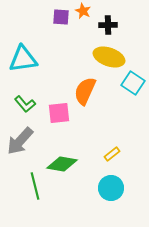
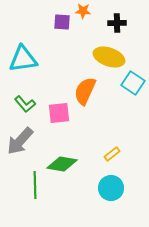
orange star: rotated 21 degrees counterclockwise
purple square: moved 1 px right, 5 px down
black cross: moved 9 px right, 2 px up
green line: moved 1 px up; rotated 12 degrees clockwise
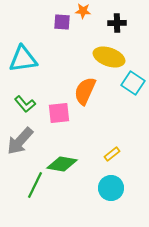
green line: rotated 28 degrees clockwise
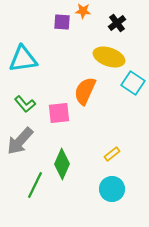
black cross: rotated 36 degrees counterclockwise
green diamond: rotated 76 degrees counterclockwise
cyan circle: moved 1 px right, 1 px down
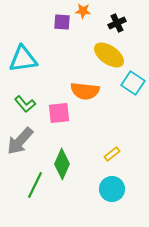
black cross: rotated 12 degrees clockwise
yellow ellipse: moved 2 px up; rotated 16 degrees clockwise
orange semicircle: rotated 108 degrees counterclockwise
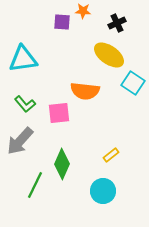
yellow rectangle: moved 1 px left, 1 px down
cyan circle: moved 9 px left, 2 px down
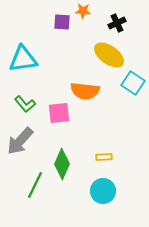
yellow rectangle: moved 7 px left, 2 px down; rotated 35 degrees clockwise
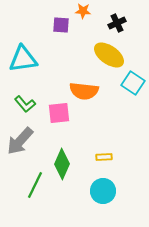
purple square: moved 1 px left, 3 px down
orange semicircle: moved 1 px left
